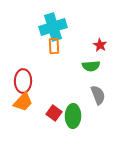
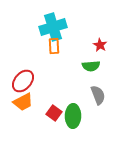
red ellipse: rotated 40 degrees clockwise
orange trapezoid: rotated 20 degrees clockwise
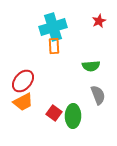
red star: moved 1 px left, 24 px up; rotated 16 degrees clockwise
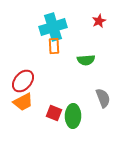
green semicircle: moved 5 px left, 6 px up
gray semicircle: moved 5 px right, 3 px down
red square: rotated 14 degrees counterclockwise
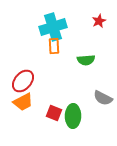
gray semicircle: rotated 138 degrees clockwise
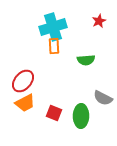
orange trapezoid: moved 2 px right, 1 px down
green ellipse: moved 8 px right
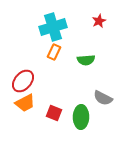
orange rectangle: moved 6 px down; rotated 28 degrees clockwise
green ellipse: moved 1 px down
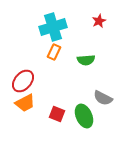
red square: moved 3 px right, 1 px down
green ellipse: moved 3 px right, 1 px up; rotated 25 degrees counterclockwise
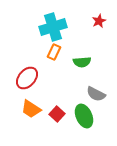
green semicircle: moved 4 px left, 2 px down
red ellipse: moved 4 px right, 3 px up
gray semicircle: moved 7 px left, 4 px up
orange trapezoid: moved 6 px right, 6 px down; rotated 60 degrees clockwise
red square: rotated 21 degrees clockwise
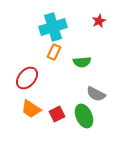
red square: rotated 21 degrees clockwise
